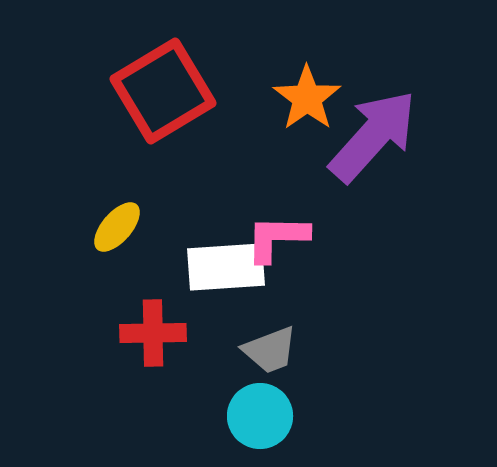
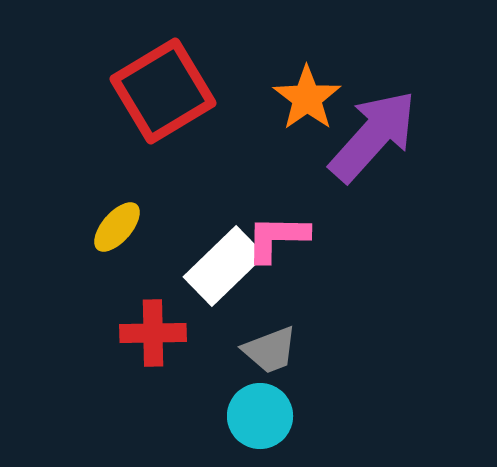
white rectangle: moved 2 px left, 1 px up; rotated 40 degrees counterclockwise
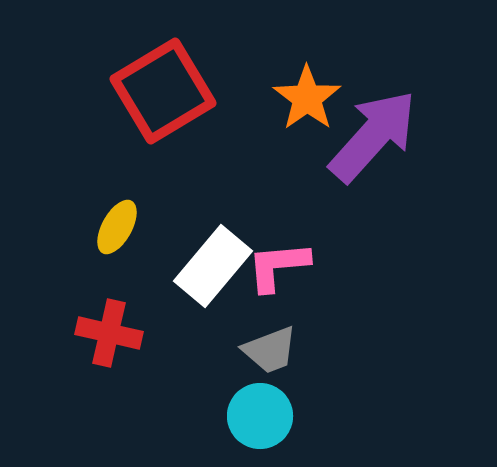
yellow ellipse: rotated 12 degrees counterclockwise
pink L-shape: moved 1 px right, 28 px down; rotated 6 degrees counterclockwise
white rectangle: moved 11 px left; rotated 6 degrees counterclockwise
red cross: moved 44 px left; rotated 14 degrees clockwise
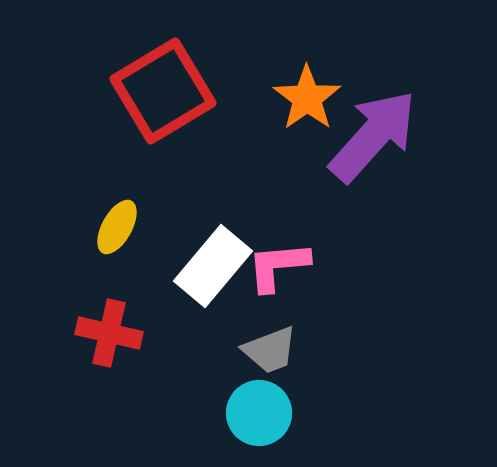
cyan circle: moved 1 px left, 3 px up
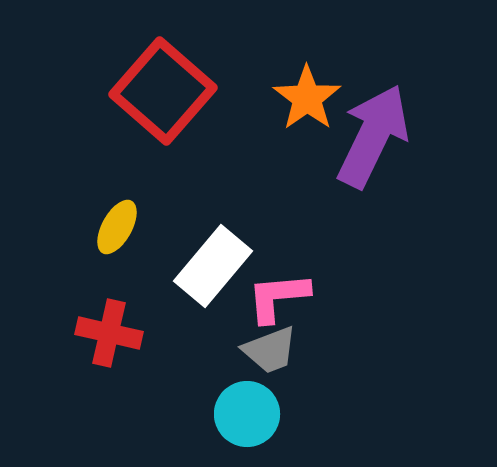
red square: rotated 18 degrees counterclockwise
purple arrow: rotated 16 degrees counterclockwise
pink L-shape: moved 31 px down
cyan circle: moved 12 px left, 1 px down
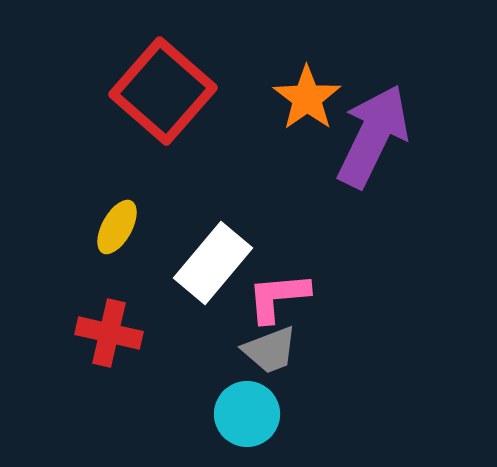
white rectangle: moved 3 px up
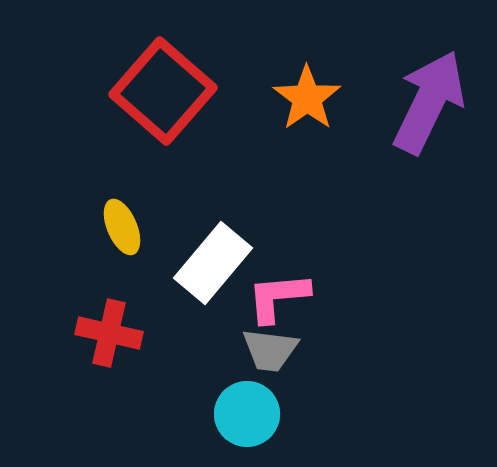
purple arrow: moved 56 px right, 34 px up
yellow ellipse: moved 5 px right; rotated 52 degrees counterclockwise
gray trapezoid: rotated 28 degrees clockwise
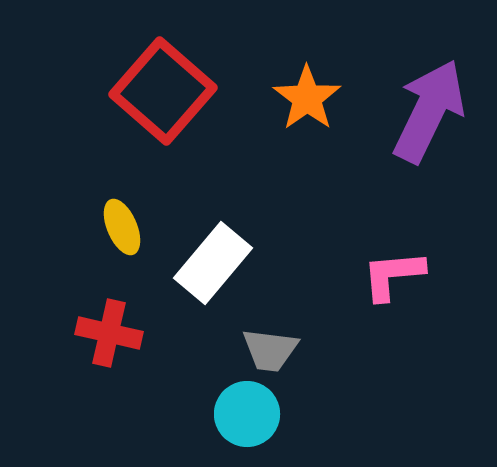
purple arrow: moved 9 px down
pink L-shape: moved 115 px right, 22 px up
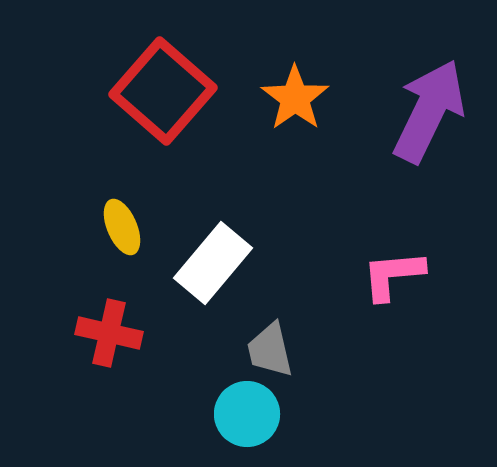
orange star: moved 12 px left
gray trapezoid: rotated 70 degrees clockwise
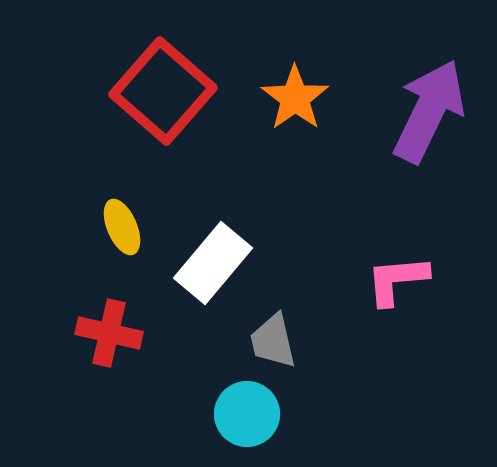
pink L-shape: moved 4 px right, 5 px down
gray trapezoid: moved 3 px right, 9 px up
